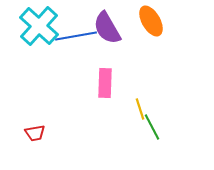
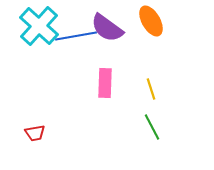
purple semicircle: rotated 24 degrees counterclockwise
yellow line: moved 11 px right, 20 px up
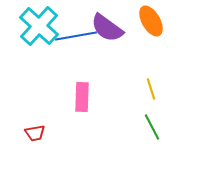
pink rectangle: moved 23 px left, 14 px down
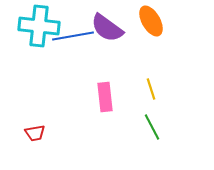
cyan cross: rotated 36 degrees counterclockwise
blue line: moved 3 px left
pink rectangle: moved 23 px right; rotated 8 degrees counterclockwise
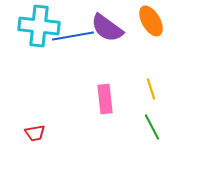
pink rectangle: moved 2 px down
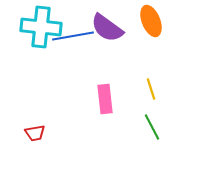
orange ellipse: rotated 8 degrees clockwise
cyan cross: moved 2 px right, 1 px down
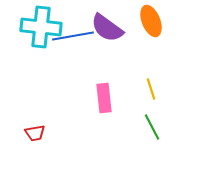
pink rectangle: moved 1 px left, 1 px up
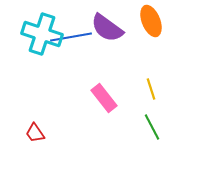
cyan cross: moved 1 px right, 7 px down; rotated 12 degrees clockwise
blue line: moved 2 px left, 1 px down
pink rectangle: rotated 32 degrees counterclockwise
red trapezoid: rotated 65 degrees clockwise
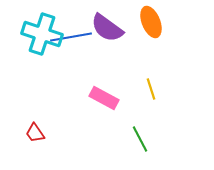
orange ellipse: moved 1 px down
pink rectangle: rotated 24 degrees counterclockwise
green line: moved 12 px left, 12 px down
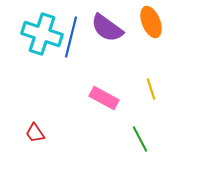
blue line: rotated 66 degrees counterclockwise
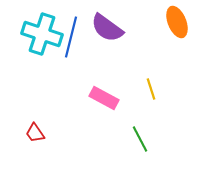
orange ellipse: moved 26 px right
